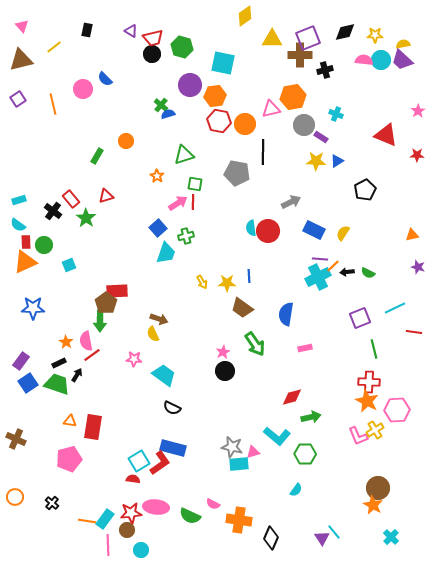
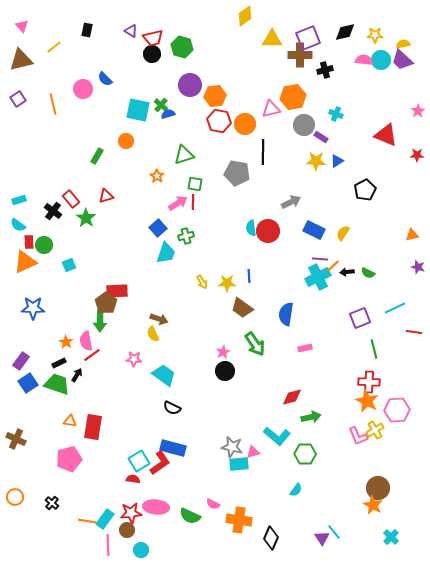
cyan square at (223, 63): moved 85 px left, 47 px down
red rectangle at (26, 242): moved 3 px right
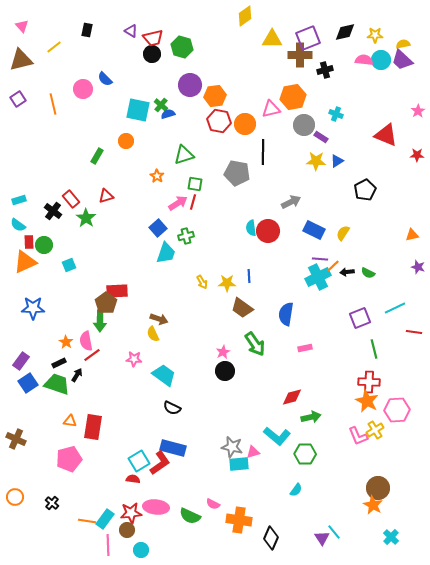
red line at (193, 202): rotated 14 degrees clockwise
